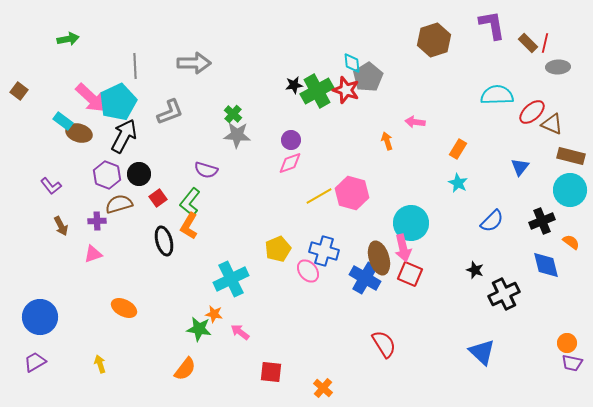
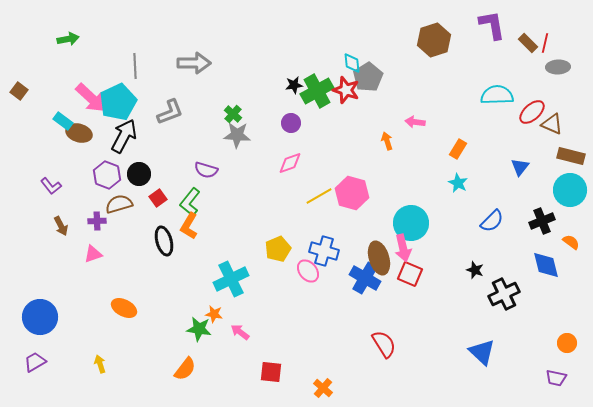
purple circle at (291, 140): moved 17 px up
purple trapezoid at (572, 363): moved 16 px left, 15 px down
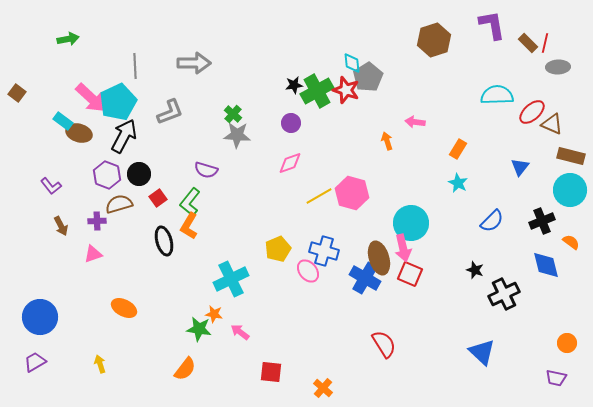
brown square at (19, 91): moved 2 px left, 2 px down
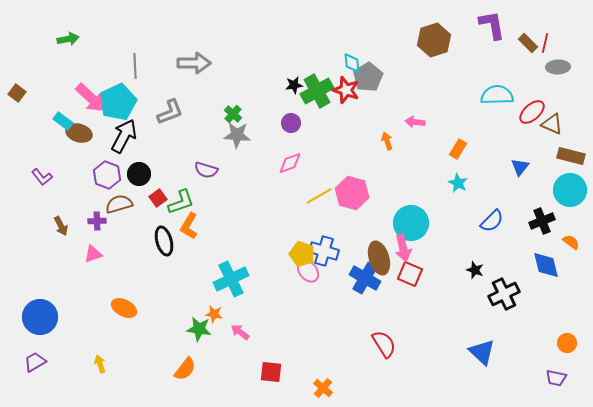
purple L-shape at (51, 186): moved 9 px left, 9 px up
green L-shape at (190, 202): moved 9 px left; rotated 148 degrees counterclockwise
yellow pentagon at (278, 249): moved 24 px right, 5 px down; rotated 30 degrees counterclockwise
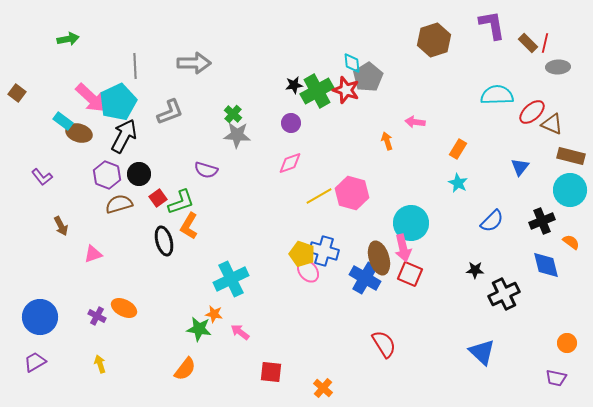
purple cross at (97, 221): moved 95 px down; rotated 30 degrees clockwise
black star at (475, 270): rotated 18 degrees counterclockwise
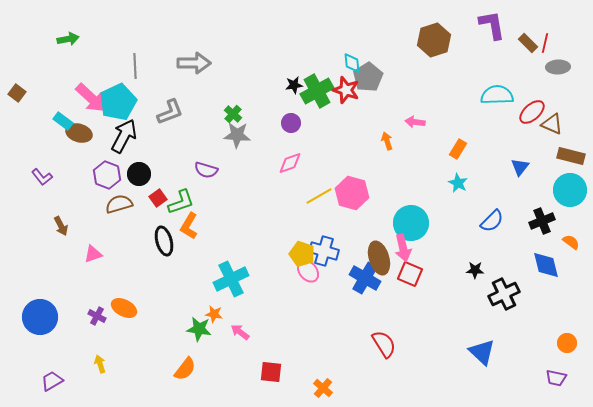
purple trapezoid at (35, 362): moved 17 px right, 19 px down
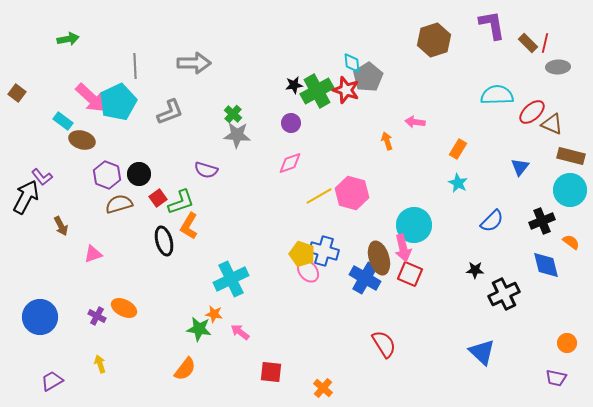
brown ellipse at (79, 133): moved 3 px right, 7 px down
black arrow at (124, 136): moved 98 px left, 61 px down
cyan circle at (411, 223): moved 3 px right, 2 px down
